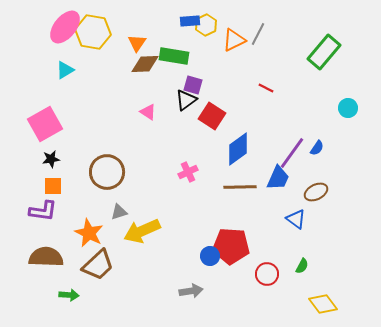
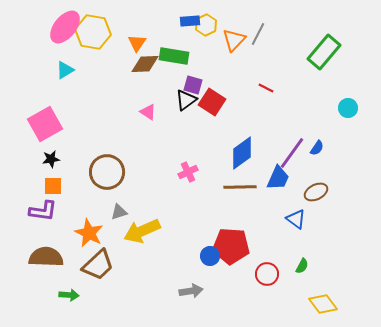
orange triangle at (234, 40): rotated 20 degrees counterclockwise
red square at (212, 116): moved 14 px up
blue diamond at (238, 149): moved 4 px right, 4 px down
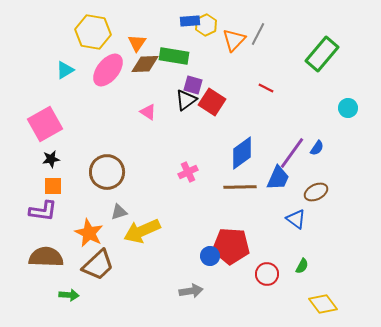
pink ellipse at (65, 27): moved 43 px right, 43 px down
green rectangle at (324, 52): moved 2 px left, 2 px down
